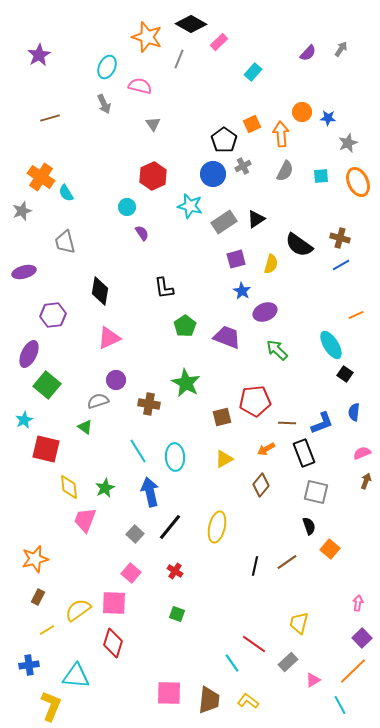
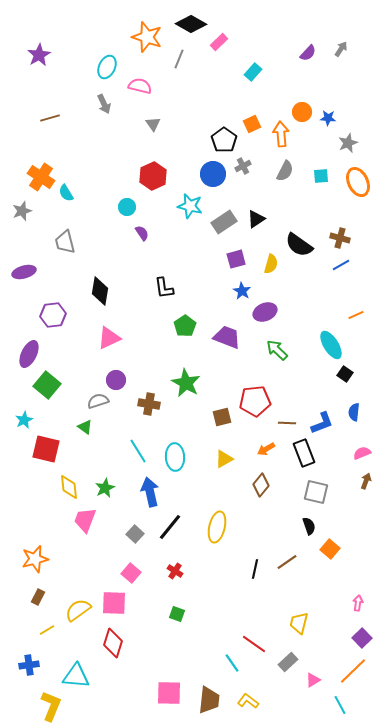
black line at (255, 566): moved 3 px down
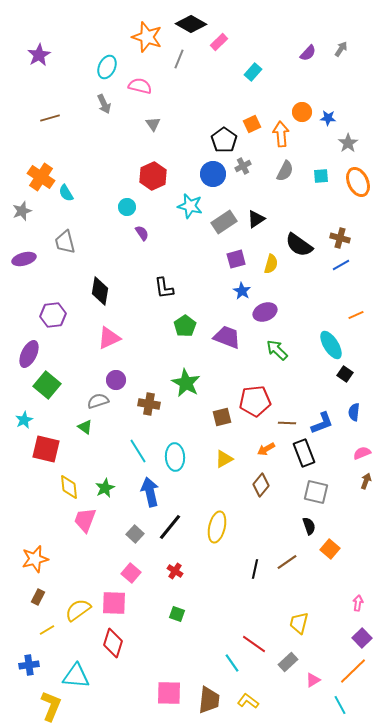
gray star at (348, 143): rotated 12 degrees counterclockwise
purple ellipse at (24, 272): moved 13 px up
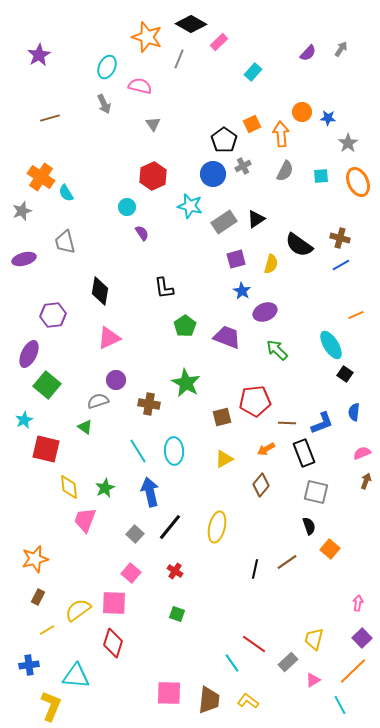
cyan ellipse at (175, 457): moved 1 px left, 6 px up
yellow trapezoid at (299, 623): moved 15 px right, 16 px down
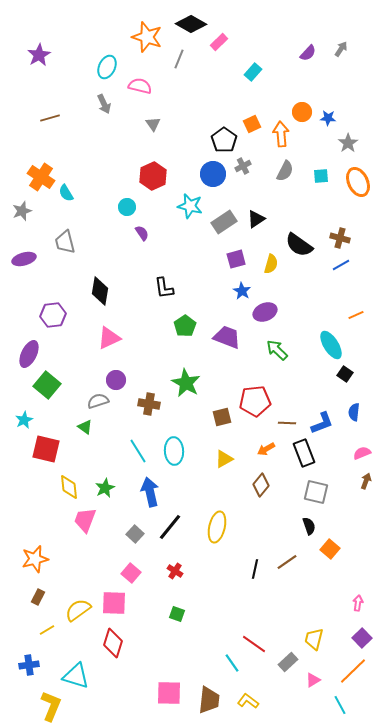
cyan triangle at (76, 676): rotated 12 degrees clockwise
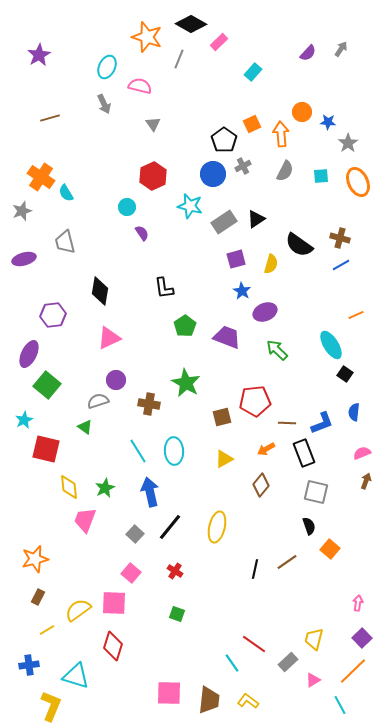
blue star at (328, 118): moved 4 px down
red diamond at (113, 643): moved 3 px down
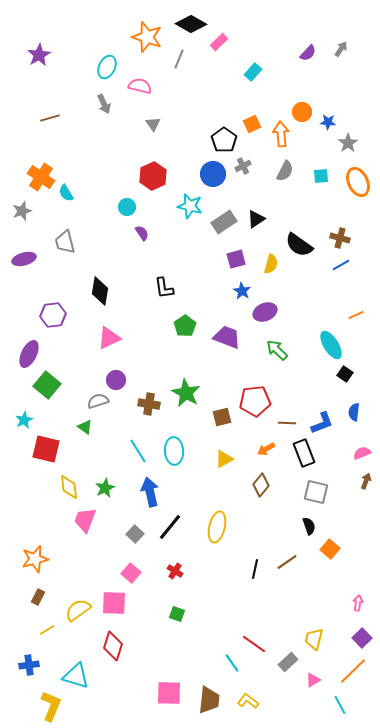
green star at (186, 383): moved 10 px down
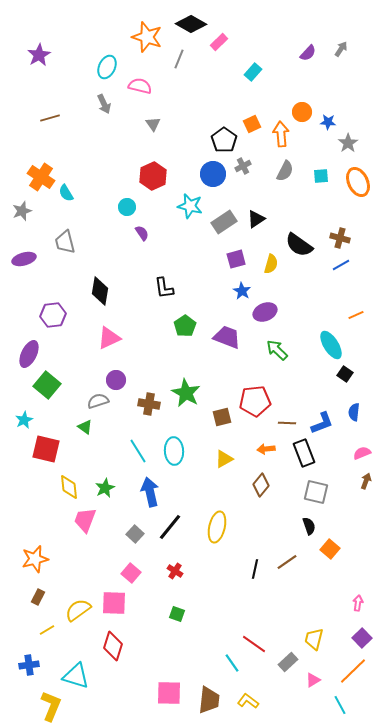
orange arrow at (266, 449): rotated 24 degrees clockwise
